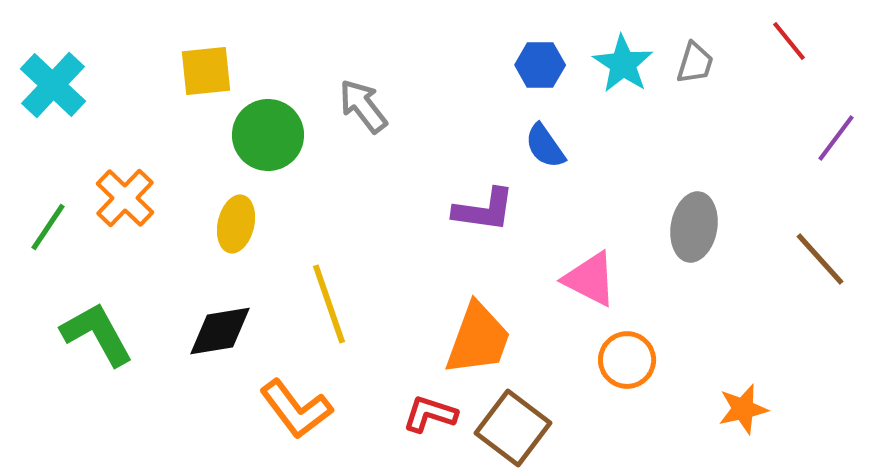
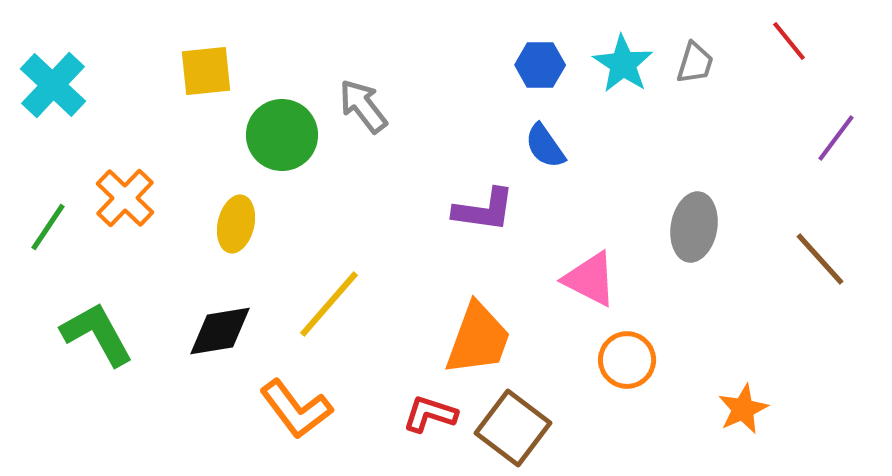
green circle: moved 14 px right
yellow line: rotated 60 degrees clockwise
orange star: rotated 12 degrees counterclockwise
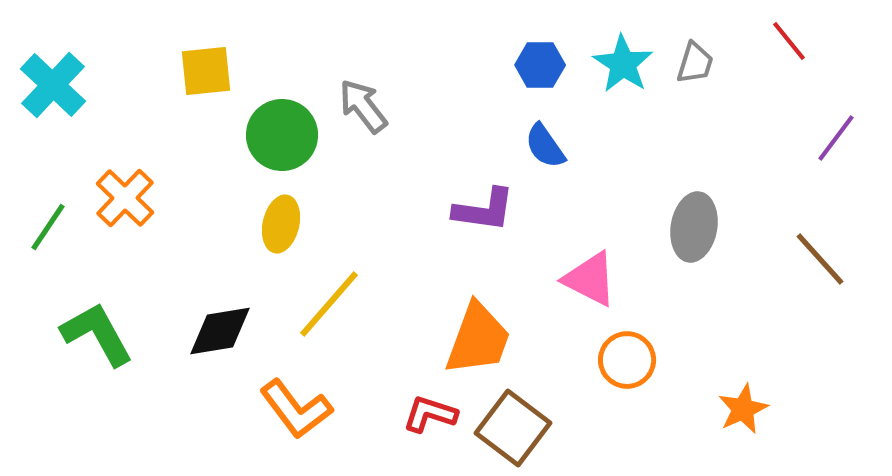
yellow ellipse: moved 45 px right
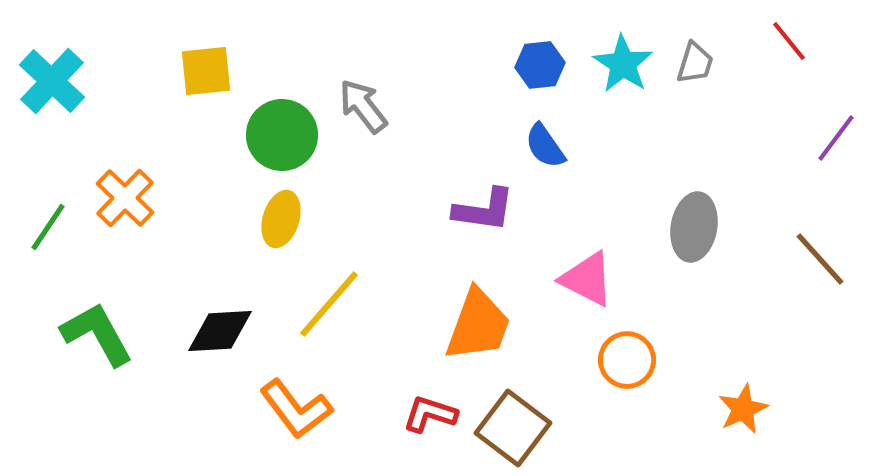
blue hexagon: rotated 6 degrees counterclockwise
cyan cross: moved 1 px left, 4 px up
yellow ellipse: moved 5 px up; rotated 4 degrees clockwise
pink triangle: moved 3 px left
black diamond: rotated 6 degrees clockwise
orange trapezoid: moved 14 px up
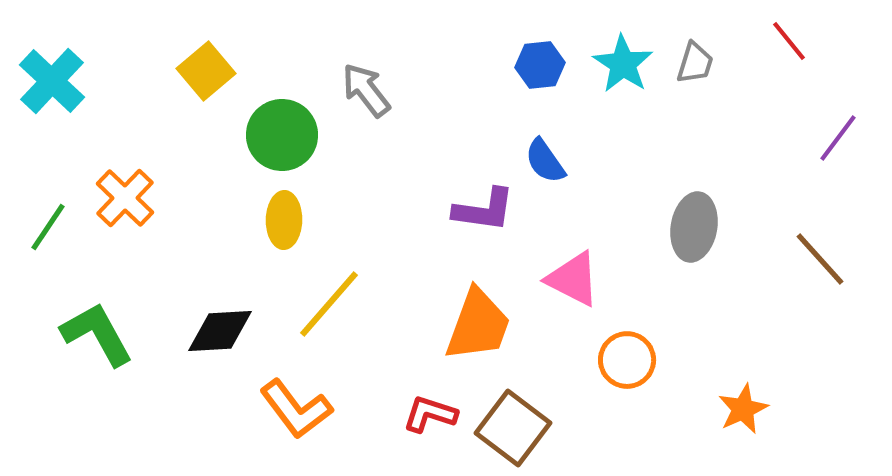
yellow square: rotated 34 degrees counterclockwise
gray arrow: moved 3 px right, 16 px up
purple line: moved 2 px right
blue semicircle: moved 15 px down
yellow ellipse: moved 3 px right, 1 px down; rotated 16 degrees counterclockwise
pink triangle: moved 14 px left
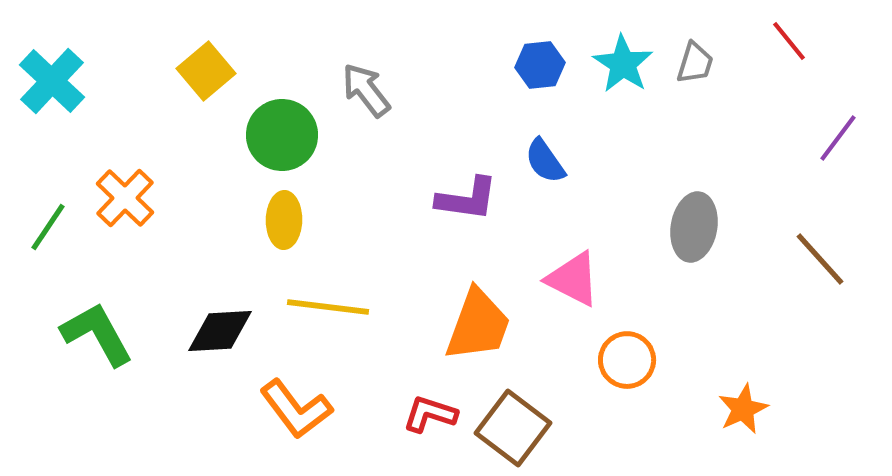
purple L-shape: moved 17 px left, 11 px up
yellow line: moved 1 px left, 3 px down; rotated 56 degrees clockwise
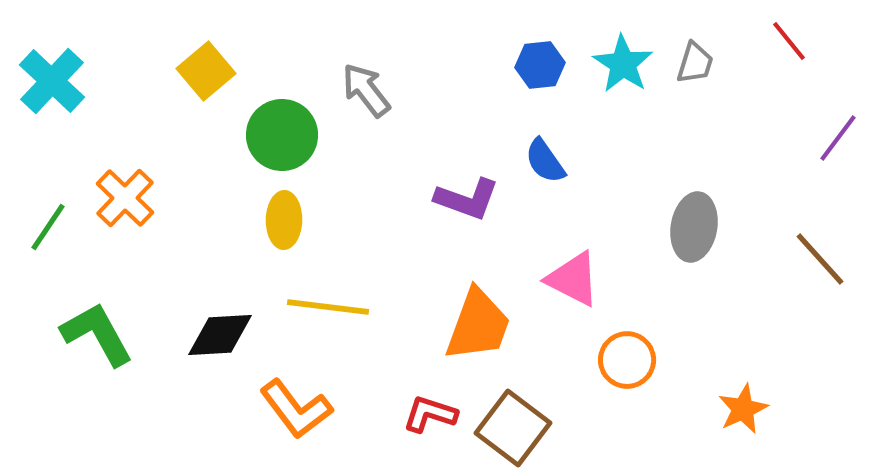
purple L-shape: rotated 12 degrees clockwise
black diamond: moved 4 px down
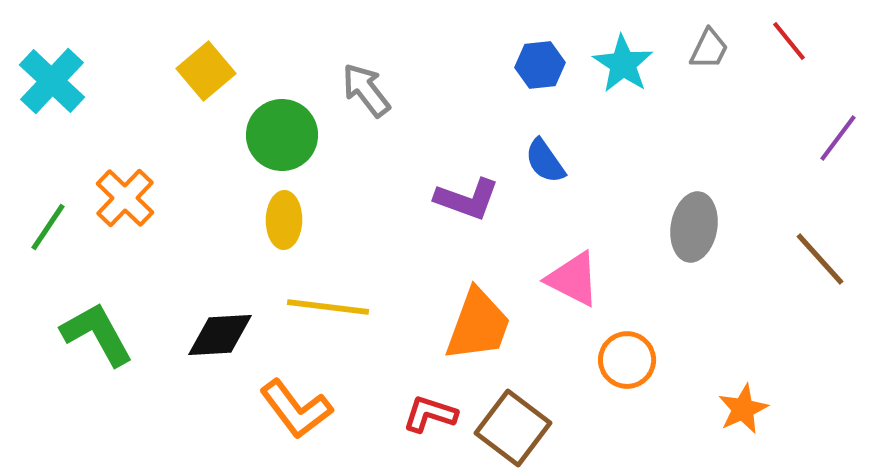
gray trapezoid: moved 14 px right, 14 px up; rotated 9 degrees clockwise
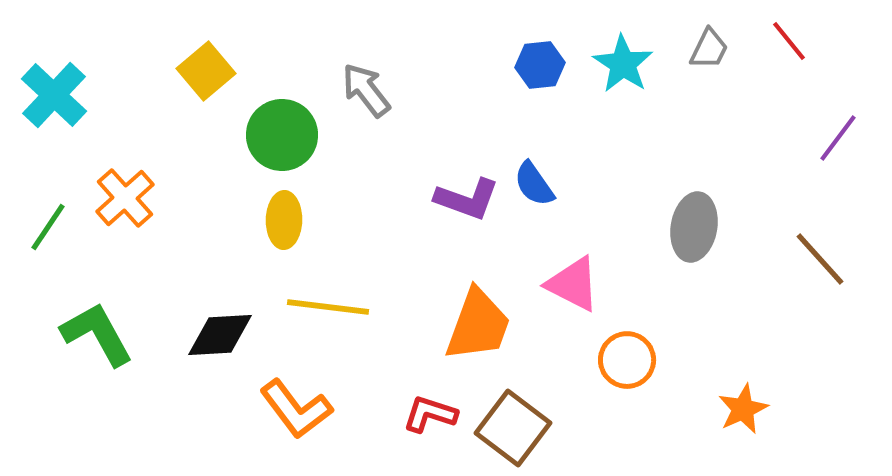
cyan cross: moved 2 px right, 14 px down
blue semicircle: moved 11 px left, 23 px down
orange cross: rotated 4 degrees clockwise
pink triangle: moved 5 px down
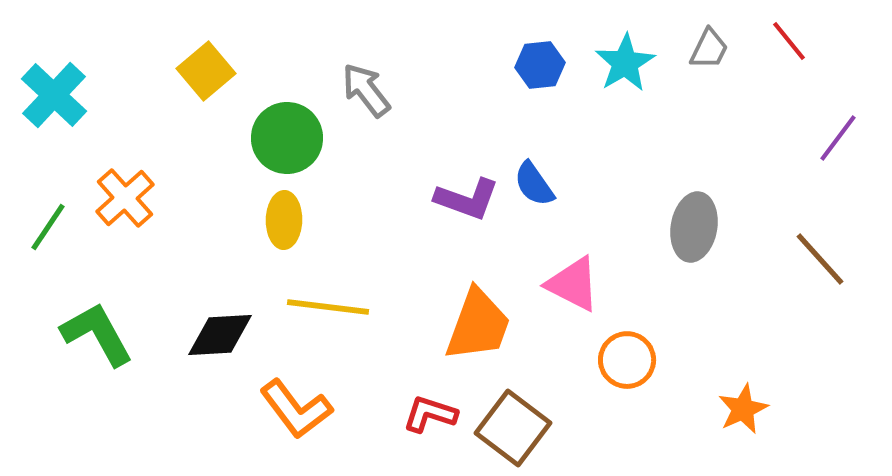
cyan star: moved 2 px right, 1 px up; rotated 8 degrees clockwise
green circle: moved 5 px right, 3 px down
